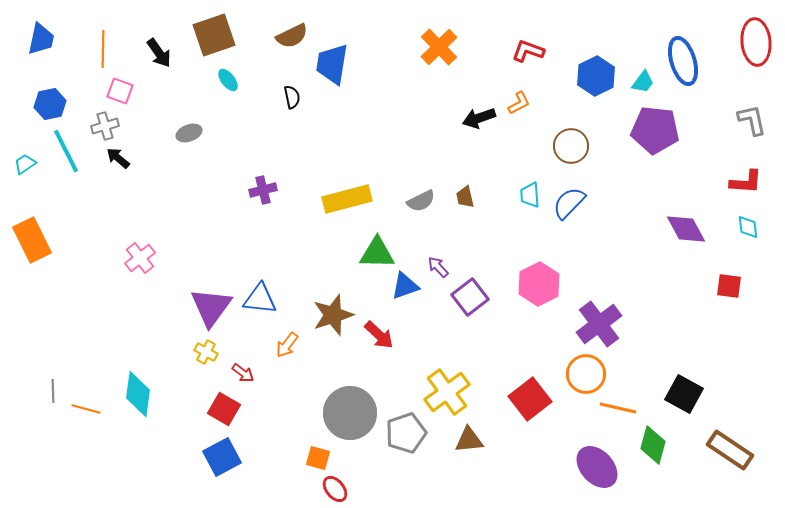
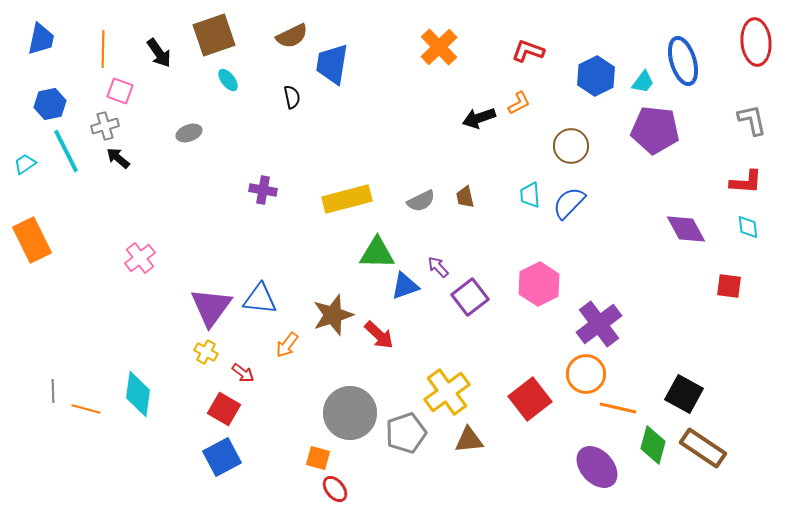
purple cross at (263, 190): rotated 24 degrees clockwise
brown rectangle at (730, 450): moved 27 px left, 2 px up
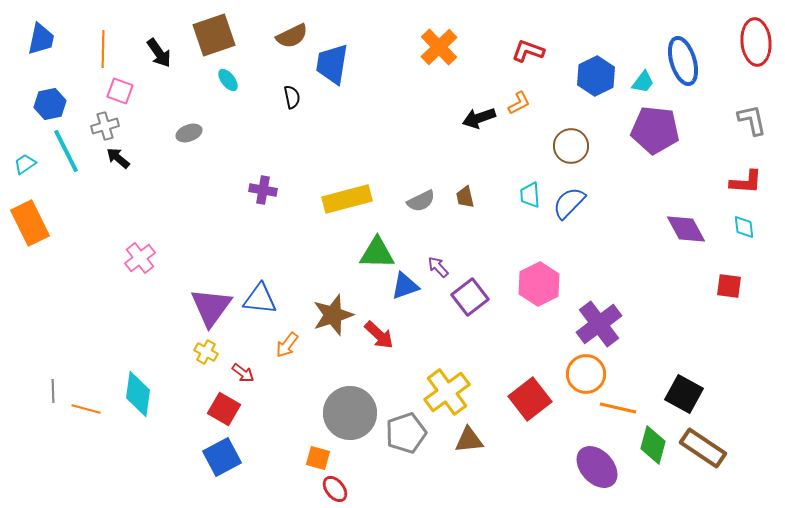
cyan diamond at (748, 227): moved 4 px left
orange rectangle at (32, 240): moved 2 px left, 17 px up
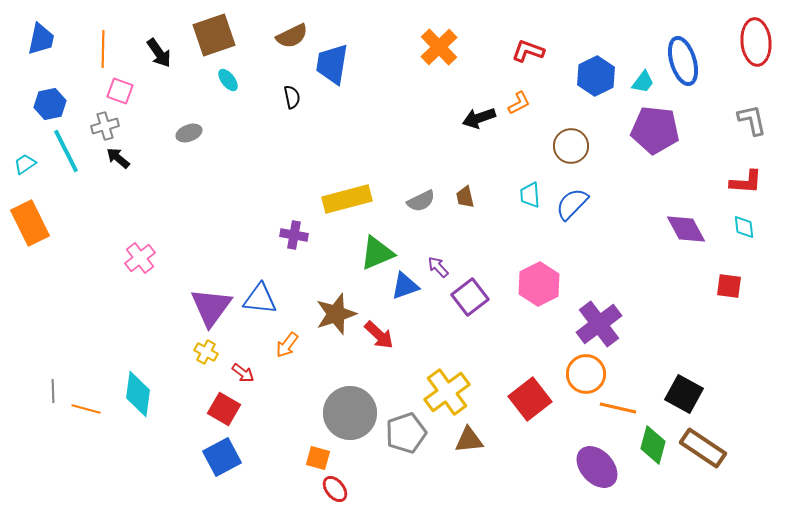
purple cross at (263, 190): moved 31 px right, 45 px down
blue semicircle at (569, 203): moved 3 px right, 1 px down
green triangle at (377, 253): rotated 24 degrees counterclockwise
brown star at (333, 315): moved 3 px right, 1 px up
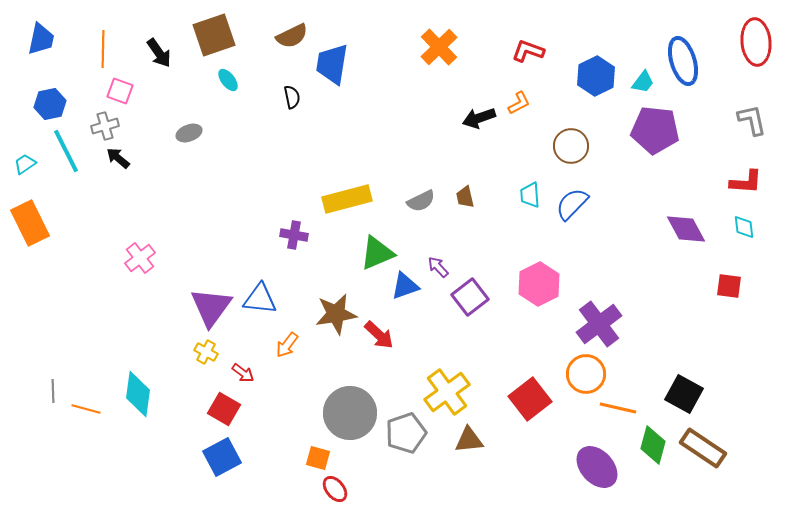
brown star at (336, 314): rotated 9 degrees clockwise
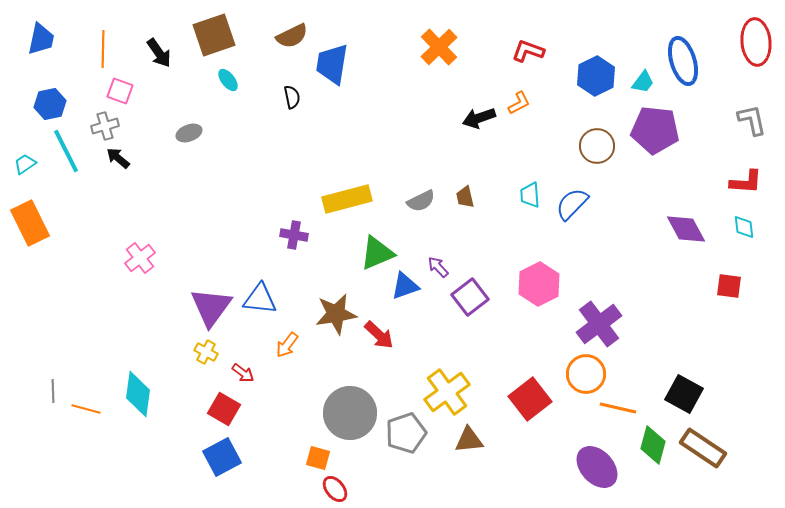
brown circle at (571, 146): moved 26 px right
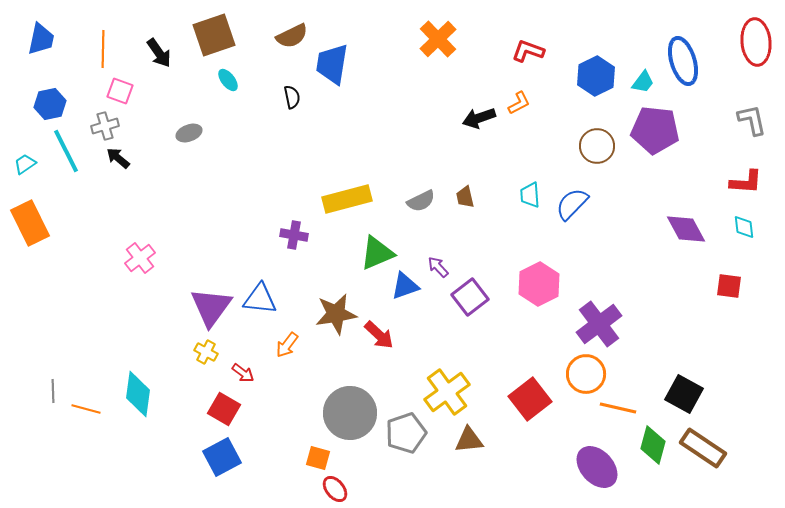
orange cross at (439, 47): moved 1 px left, 8 px up
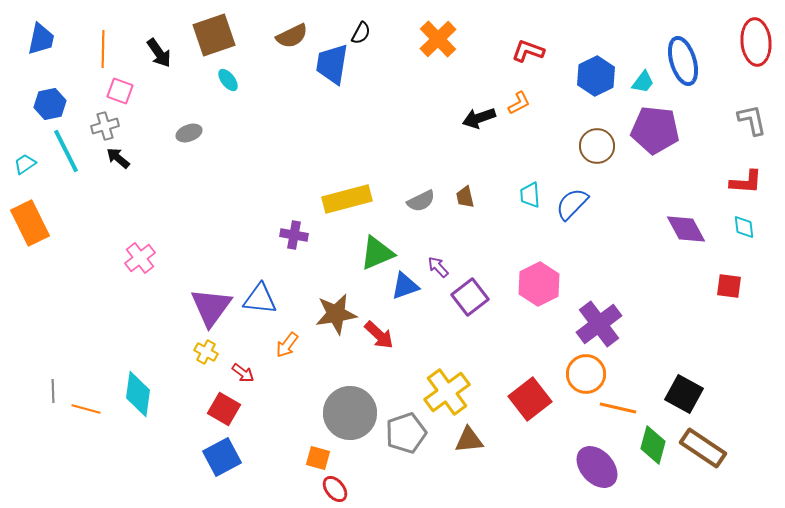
black semicircle at (292, 97): moved 69 px right, 64 px up; rotated 40 degrees clockwise
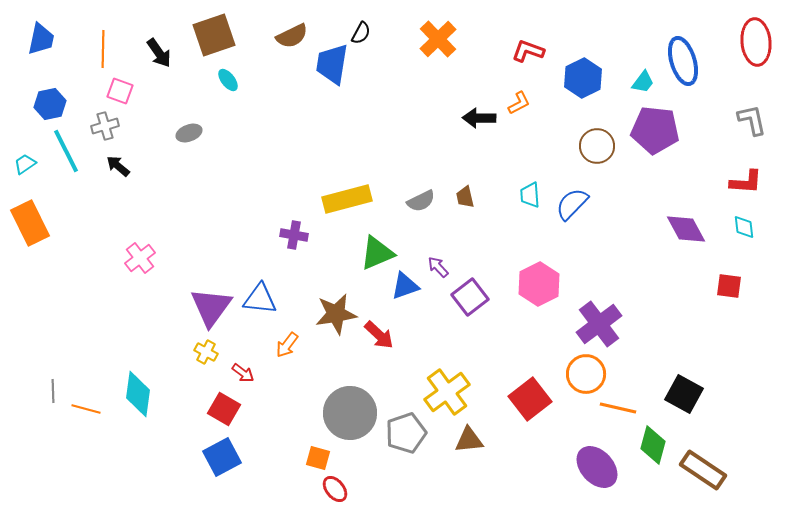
blue hexagon at (596, 76): moved 13 px left, 2 px down
black arrow at (479, 118): rotated 20 degrees clockwise
black arrow at (118, 158): moved 8 px down
brown rectangle at (703, 448): moved 22 px down
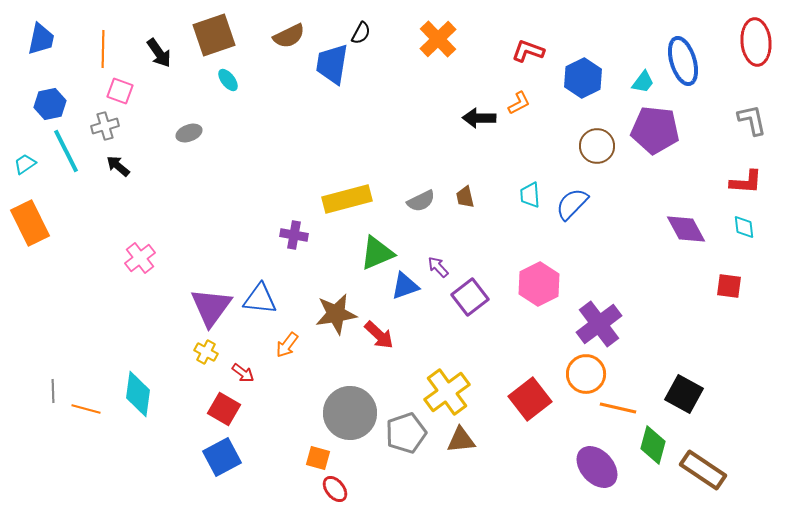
brown semicircle at (292, 36): moved 3 px left
brown triangle at (469, 440): moved 8 px left
